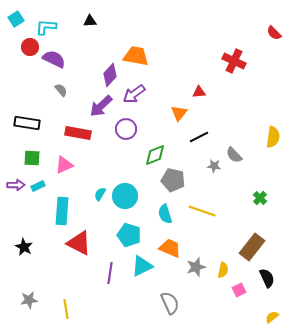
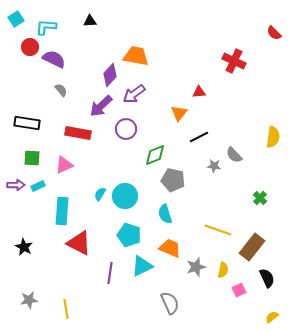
yellow line at (202, 211): moved 16 px right, 19 px down
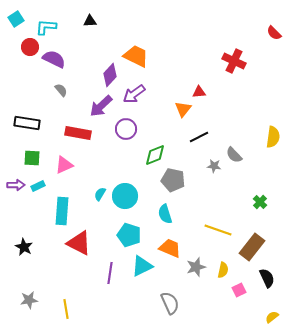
orange trapezoid at (136, 56): rotated 16 degrees clockwise
orange triangle at (179, 113): moved 4 px right, 4 px up
green cross at (260, 198): moved 4 px down
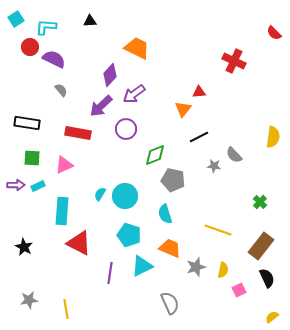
orange trapezoid at (136, 56): moved 1 px right, 8 px up
brown rectangle at (252, 247): moved 9 px right, 1 px up
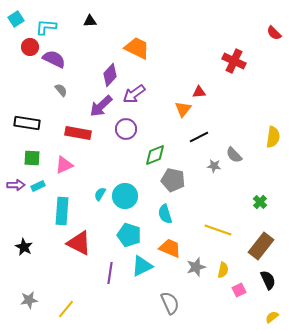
black semicircle at (267, 278): moved 1 px right, 2 px down
yellow line at (66, 309): rotated 48 degrees clockwise
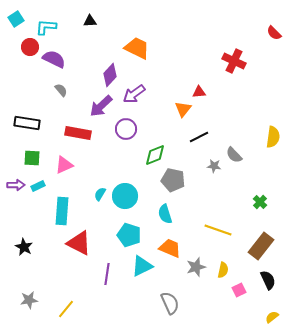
purple line at (110, 273): moved 3 px left, 1 px down
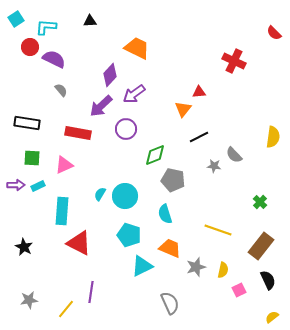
purple line at (107, 274): moved 16 px left, 18 px down
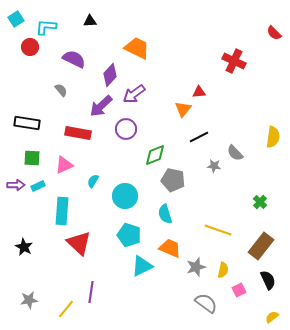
purple semicircle at (54, 59): moved 20 px right
gray semicircle at (234, 155): moved 1 px right, 2 px up
cyan semicircle at (100, 194): moved 7 px left, 13 px up
red triangle at (79, 243): rotated 16 degrees clockwise
gray semicircle at (170, 303): moved 36 px right; rotated 30 degrees counterclockwise
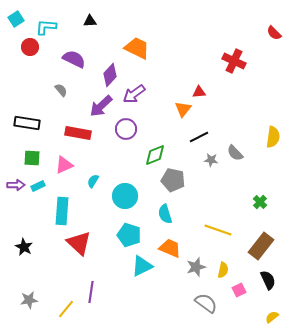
gray star at (214, 166): moved 3 px left, 6 px up
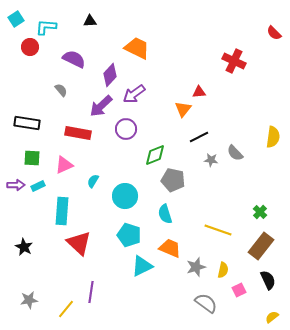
green cross at (260, 202): moved 10 px down
